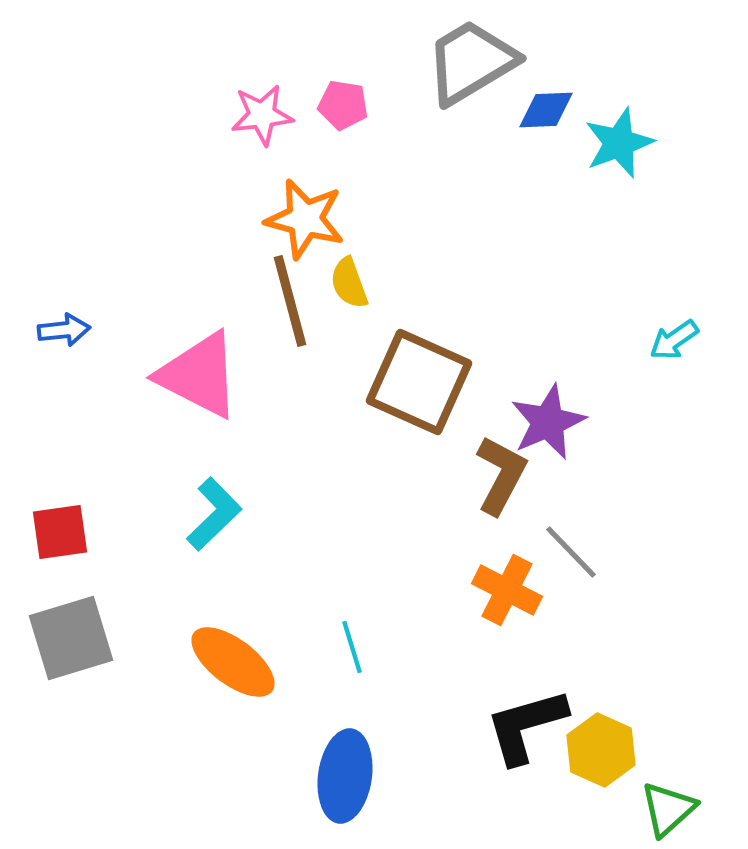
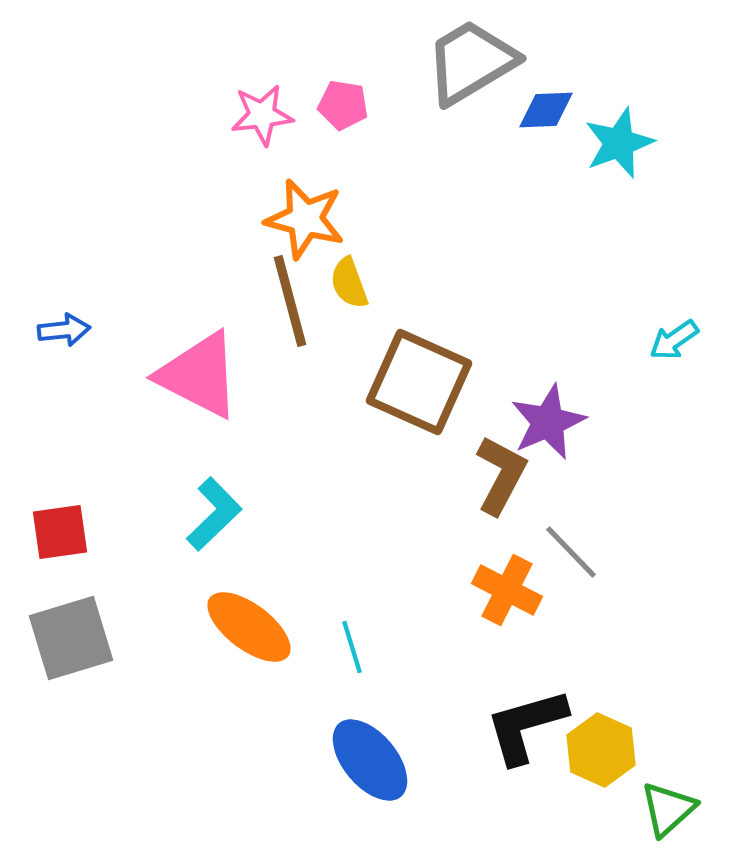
orange ellipse: moved 16 px right, 35 px up
blue ellipse: moved 25 px right, 16 px up; rotated 48 degrees counterclockwise
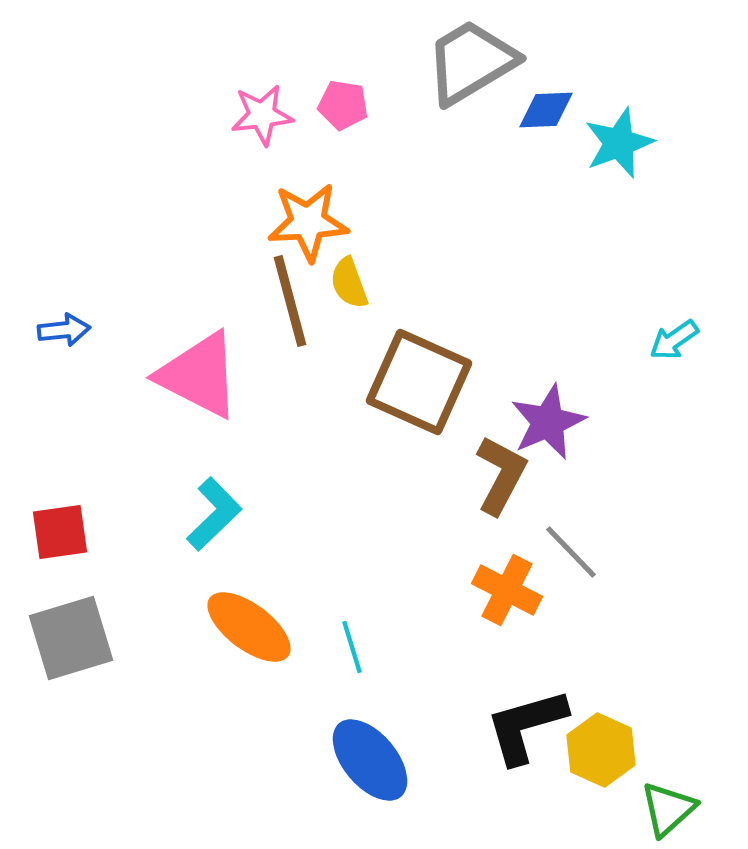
orange star: moved 3 px right, 3 px down; rotated 18 degrees counterclockwise
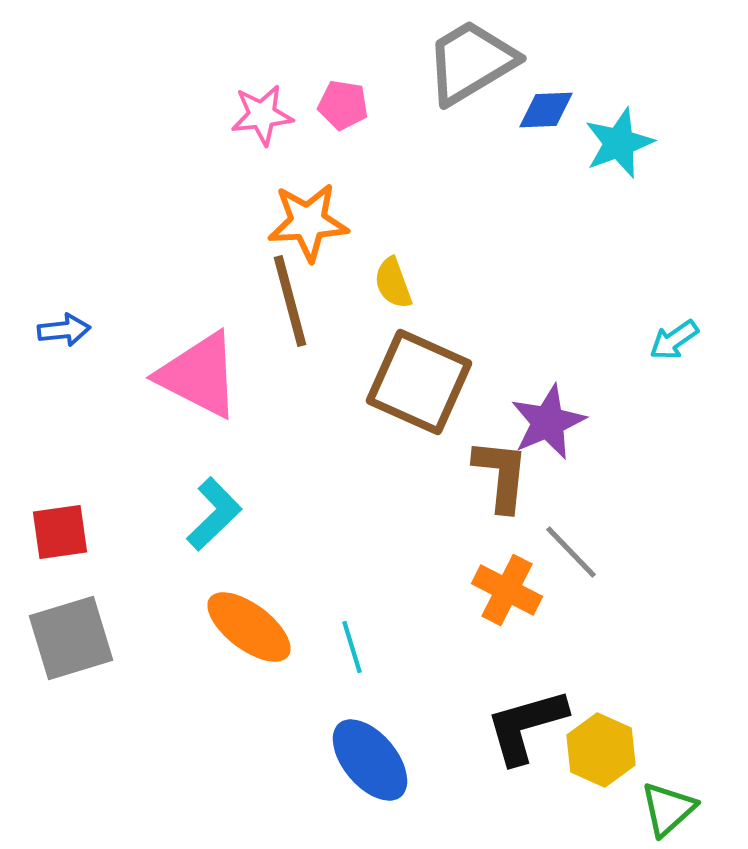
yellow semicircle: moved 44 px right
brown L-shape: rotated 22 degrees counterclockwise
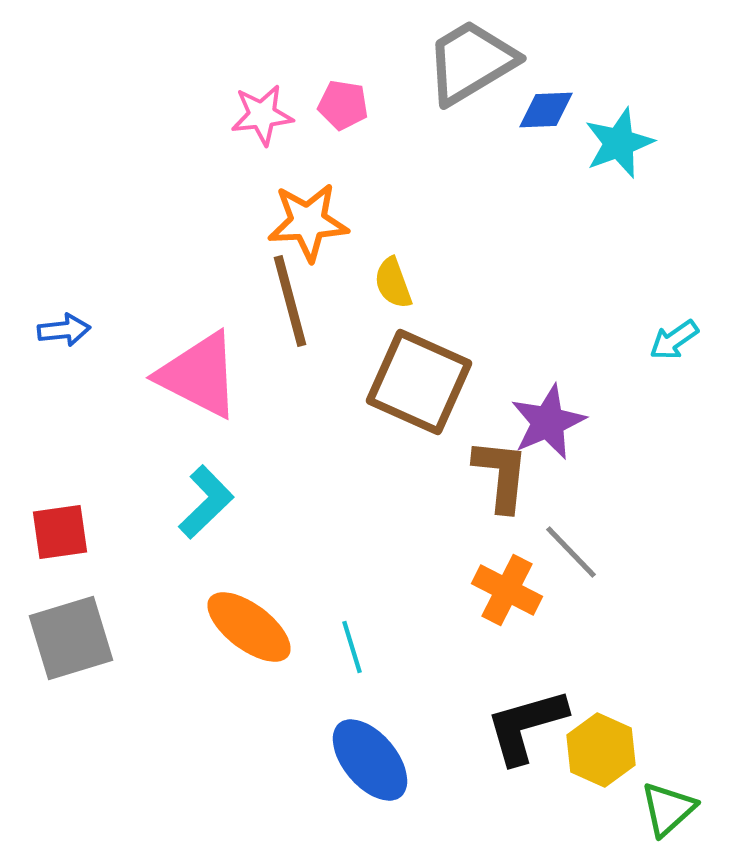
cyan L-shape: moved 8 px left, 12 px up
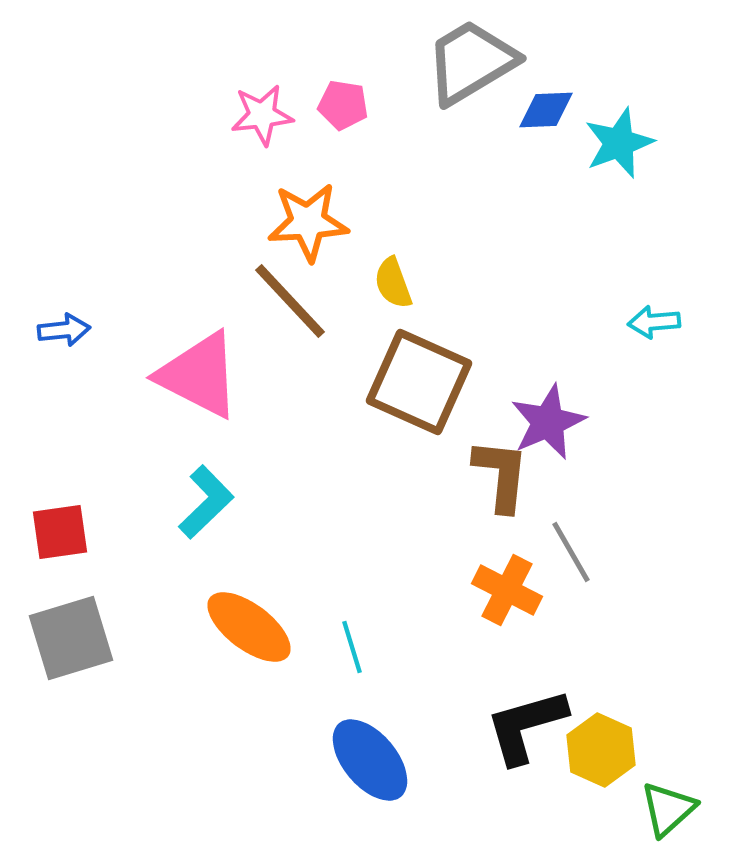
brown line: rotated 28 degrees counterclockwise
cyan arrow: moved 20 px left, 18 px up; rotated 30 degrees clockwise
gray line: rotated 14 degrees clockwise
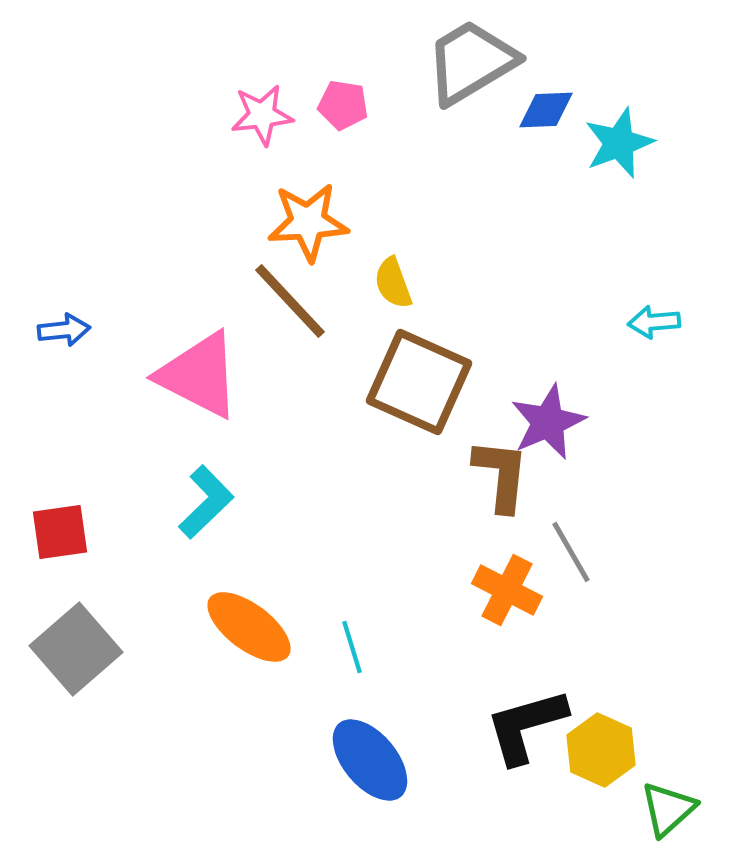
gray square: moved 5 px right, 11 px down; rotated 24 degrees counterclockwise
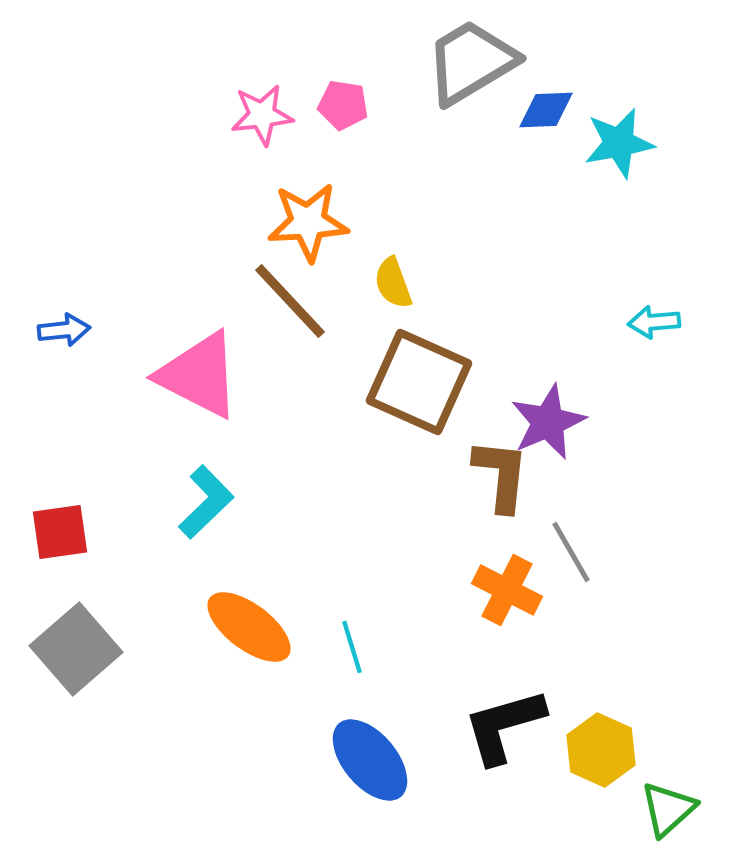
cyan star: rotated 10 degrees clockwise
black L-shape: moved 22 px left
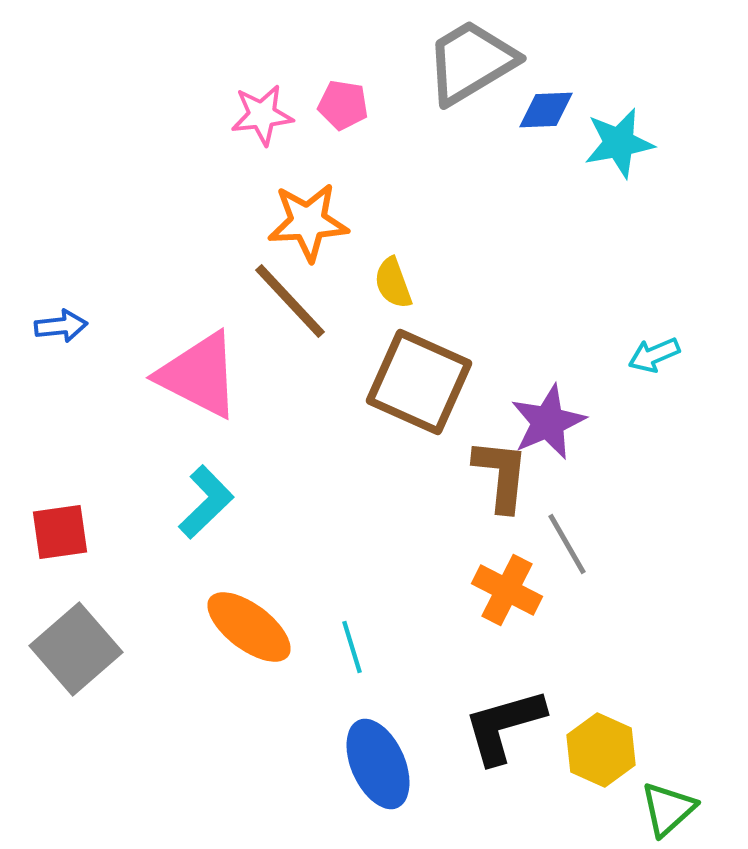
cyan arrow: moved 33 px down; rotated 18 degrees counterclockwise
blue arrow: moved 3 px left, 4 px up
gray line: moved 4 px left, 8 px up
blue ellipse: moved 8 px right, 4 px down; rotated 16 degrees clockwise
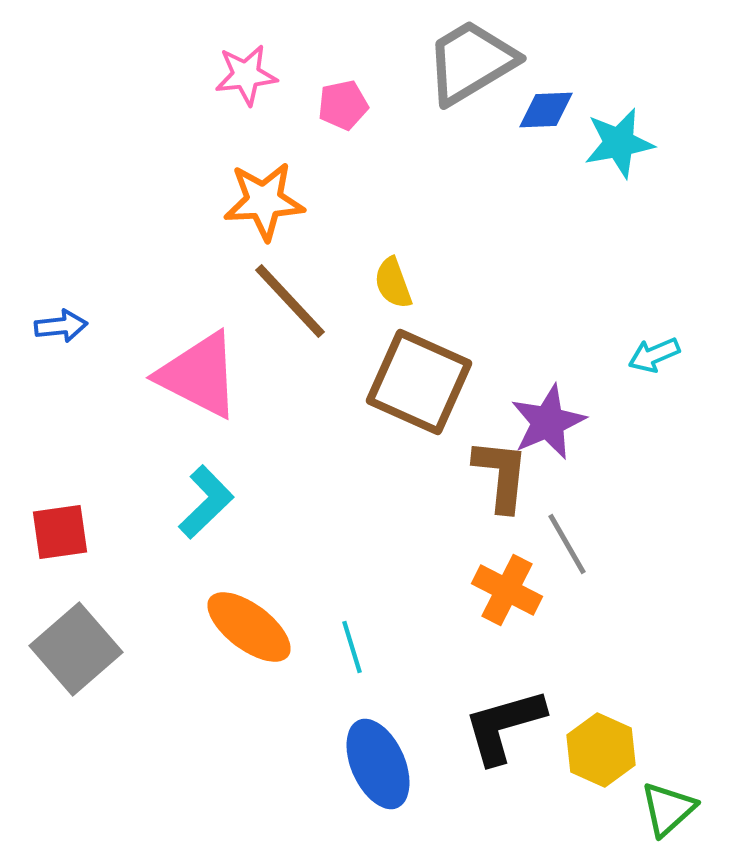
pink pentagon: rotated 21 degrees counterclockwise
pink star: moved 16 px left, 40 px up
orange star: moved 44 px left, 21 px up
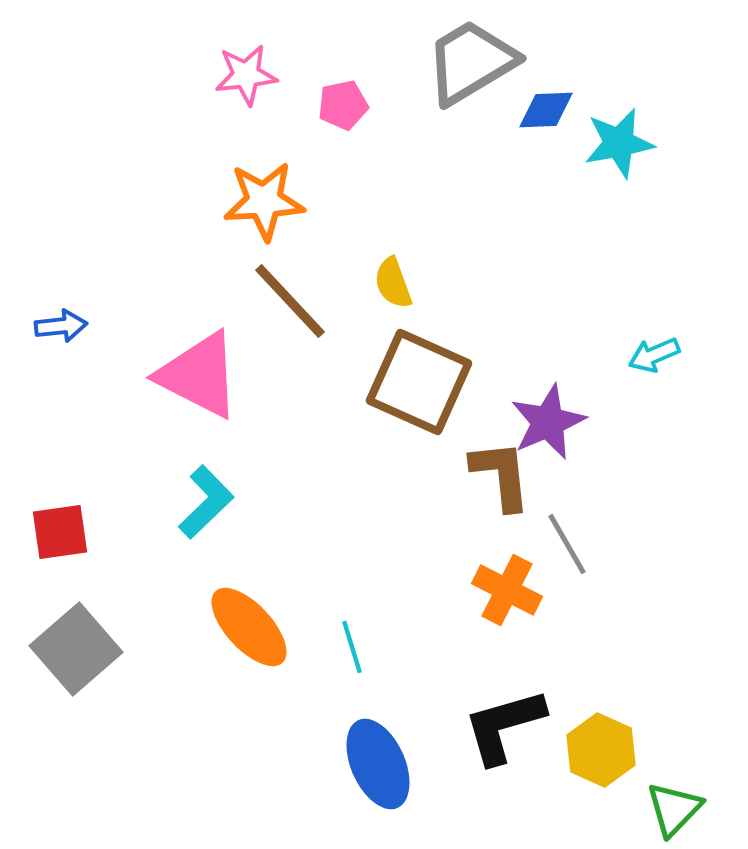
brown L-shape: rotated 12 degrees counterclockwise
orange ellipse: rotated 10 degrees clockwise
green triangle: moved 6 px right; rotated 4 degrees counterclockwise
